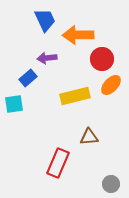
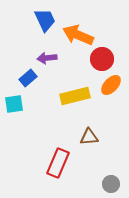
orange arrow: rotated 24 degrees clockwise
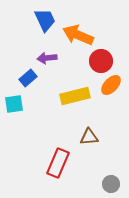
red circle: moved 1 px left, 2 px down
